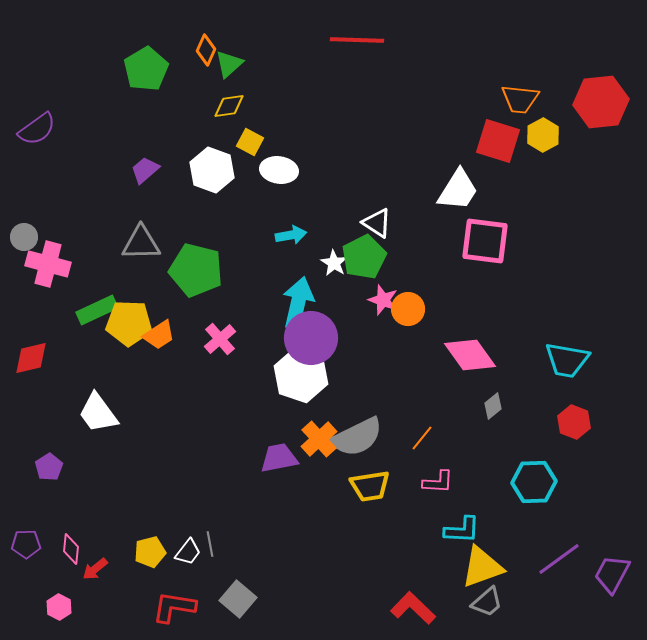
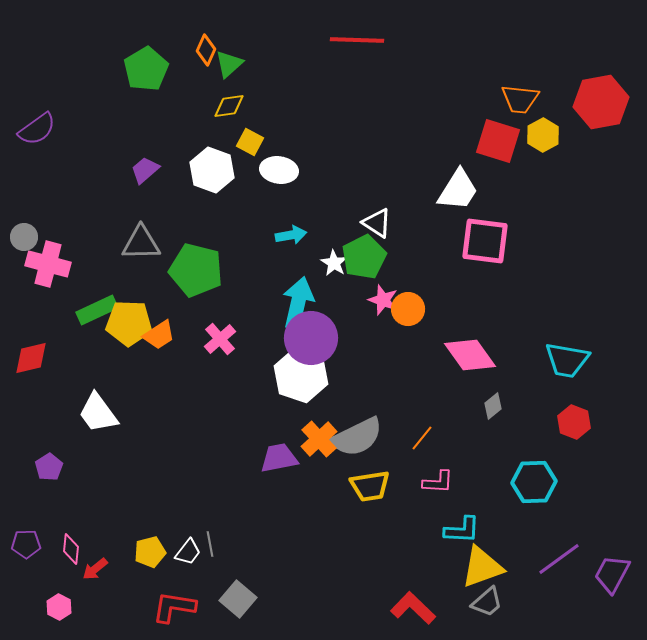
red hexagon at (601, 102): rotated 4 degrees counterclockwise
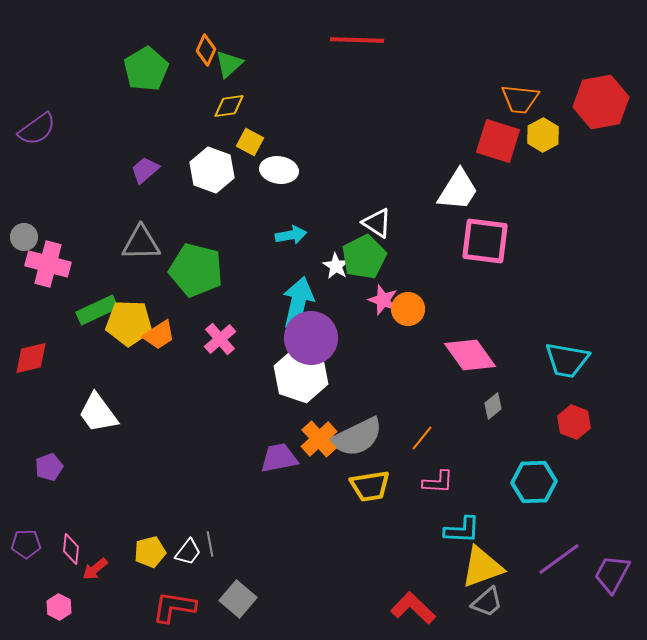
white star at (334, 263): moved 2 px right, 3 px down
purple pentagon at (49, 467): rotated 12 degrees clockwise
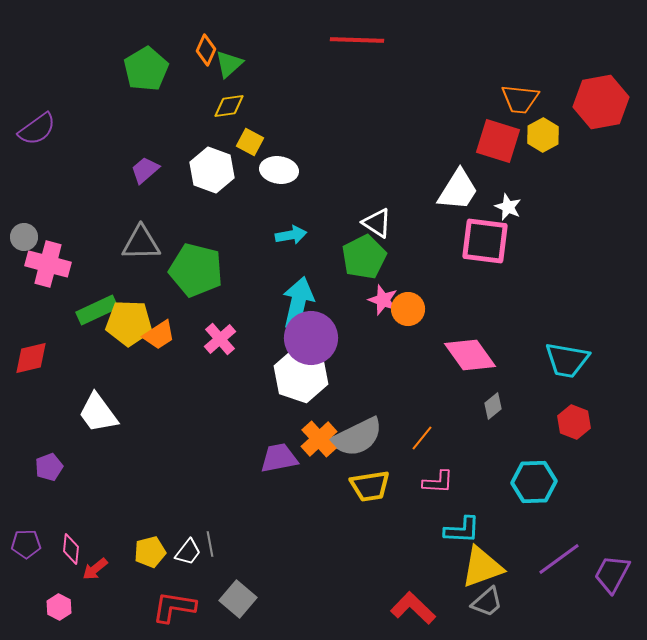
white star at (336, 266): moved 172 px right, 59 px up; rotated 8 degrees counterclockwise
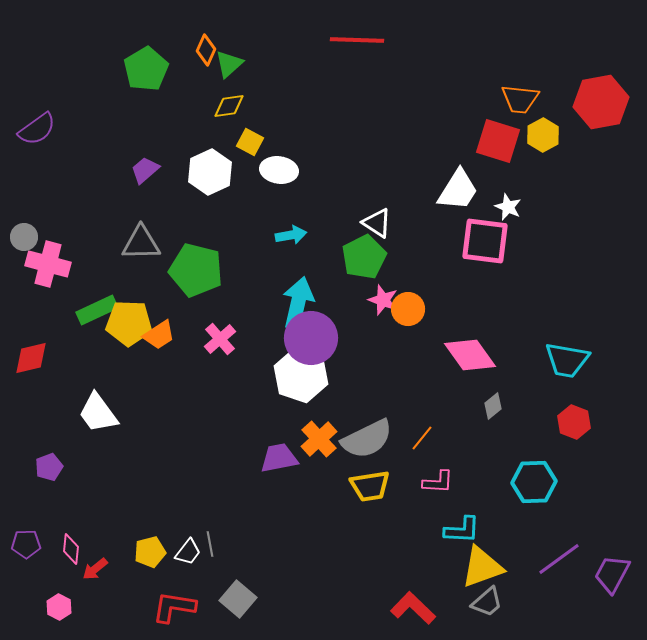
white hexagon at (212, 170): moved 2 px left, 2 px down; rotated 15 degrees clockwise
gray semicircle at (357, 437): moved 10 px right, 2 px down
